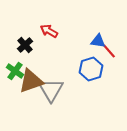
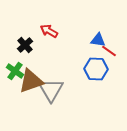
blue triangle: moved 1 px up
red line: rotated 14 degrees counterclockwise
blue hexagon: moved 5 px right; rotated 20 degrees clockwise
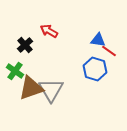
blue hexagon: moved 1 px left; rotated 15 degrees clockwise
brown triangle: moved 7 px down
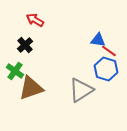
red arrow: moved 14 px left, 11 px up
blue hexagon: moved 11 px right
gray triangle: moved 30 px right; rotated 28 degrees clockwise
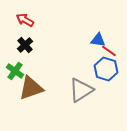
red arrow: moved 10 px left
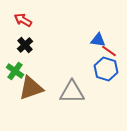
red arrow: moved 2 px left
gray triangle: moved 9 px left, 2 px down; rotated 32 degrees clockwise
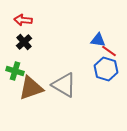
red arrow: rotated 24 degrees counterclockwise
black cross: moved 1 px left, 3 px up
green cross: rotated 18 degrees counterclockwise
gray triangle: moved 8 px left, 7 px up; rotated 32 degrees clockwise
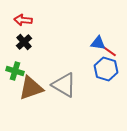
blue triangle: moved 3 px down
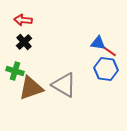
blue hexagon: rotated 10 degrees counterclockwise
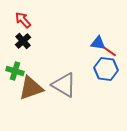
red arrow: rotated 42 degrees clockwise
black cross: moved 1 px left, 1 px up
